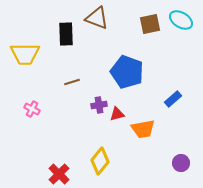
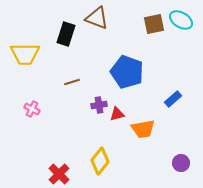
brown square: moved 4 px right
black rectangle: rotated 20 degrees clockwise
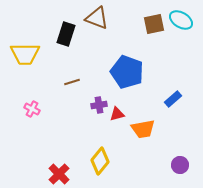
purple circle: moved 1 px left, 2 px down
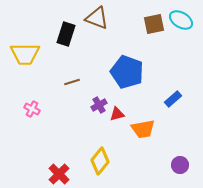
purple cross: rotated 21 degrees counterclockwise
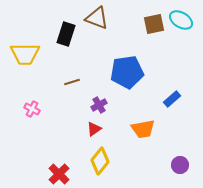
blue pentagon: rotated 28 degrees counterclockwise
blue rectangle: moved 1 px left
red triangle: moved 23 px left, 15 px down; rotated 21 degrees counterclockwise
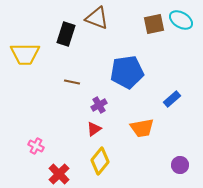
brown line: rotated 28 degrees clockwise
pink cross: moved 4 px right, 37 px down
orange trapezoid: moved 1 px left, 1 px up
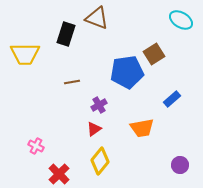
brown square: moved 30 px down; rotated 20 degrees counterclockwise
brown line: rotated 21 degrees counterclockwise
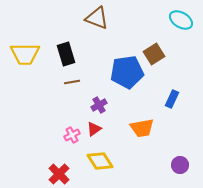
black rectangle: moved 20 px down; rotated 35 degrees counterclockwise
blue rectangle: rotated 24 degrees counterclockwise
pink cross: moved 36 px right, 11 px up; rotated 35 degrees clockwise
yellow diamond: rotated 72 degrees counterclockwise
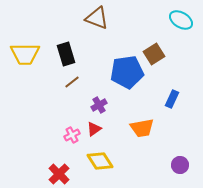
brown line: rotated 28 degrees counterclockwise
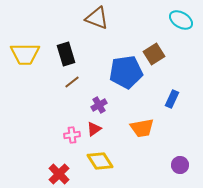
blue pentagon: moved 1 px left
pink cross: rotated 21 degrees clockwise
